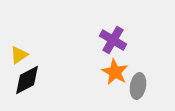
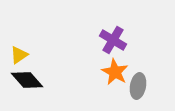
black diamond: rotated 76 degrees clockwise
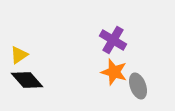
orange star: moved 1 px left; rotated 12 degrees counterclockwise
gray ellipse: rotated 30 degrees counterclockwise
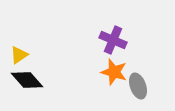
purple cross: rotated 8 degrees counterclockwise
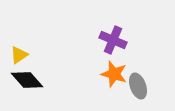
orange star: moved 2 px down
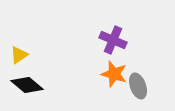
black diamond: moved 5 px down; rotated 8 degrees counterclockwise
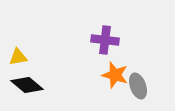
purple cross: moved 8 px left; rotated 16 degrees counterclockwise
yellow triangle: moved 1 px left, 2 px down; rotated 24 degrees clockwise
orange star: moved 1 px right, 1 px down
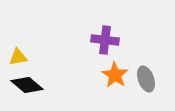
orange star: rotated 16 degrees clockwise
gray ellipse: moved 8 px right, 7 px up
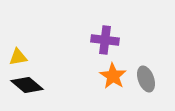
orange star: moved 2 px left, 1 px down
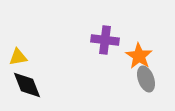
orange star: moved 26 px right, 20 px up
black diamond: rotated 28 degrees clockwise
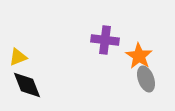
yellow triangle: rotated 12 degrees counterclockwise
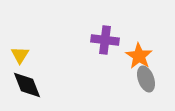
yellow triangle: moved 2 px right, 2 px up; rotated 36 degrees counterclockwise
